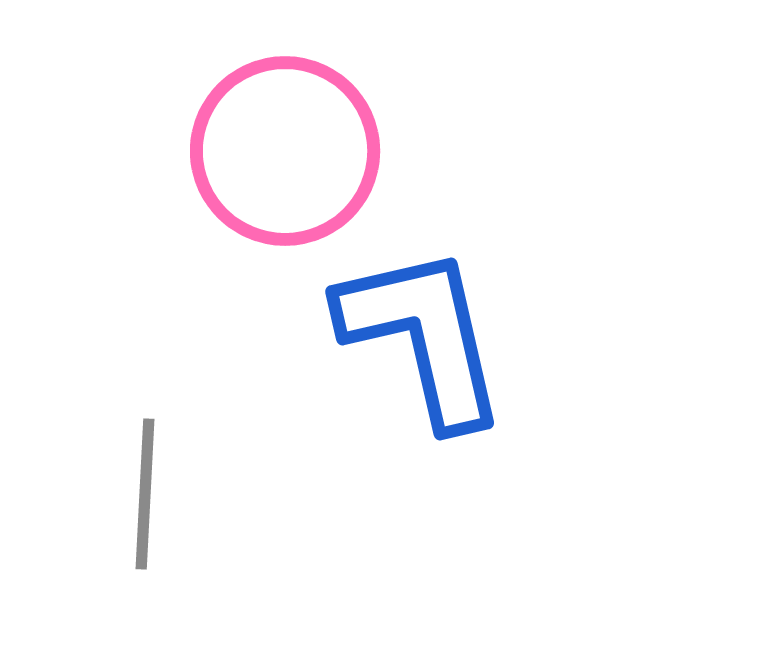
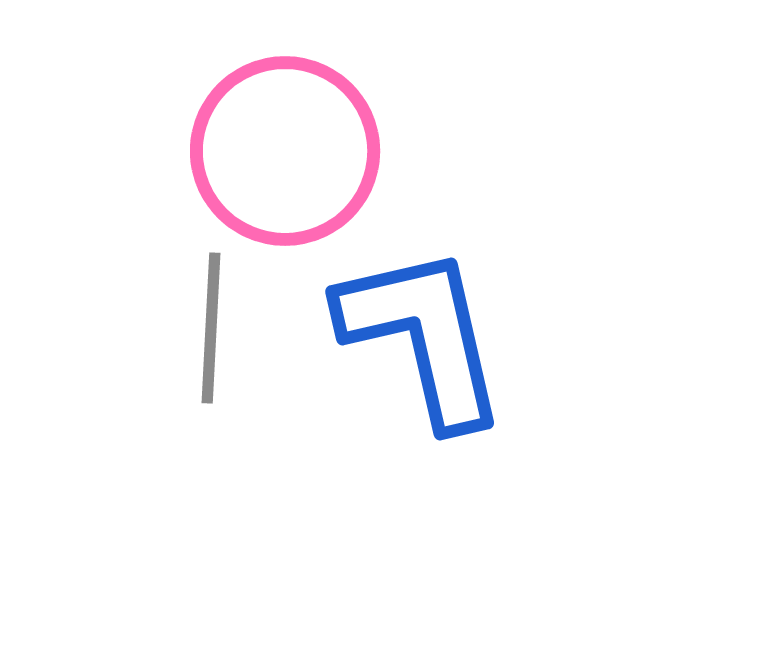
gray line: moved 66 px right, 166 px up
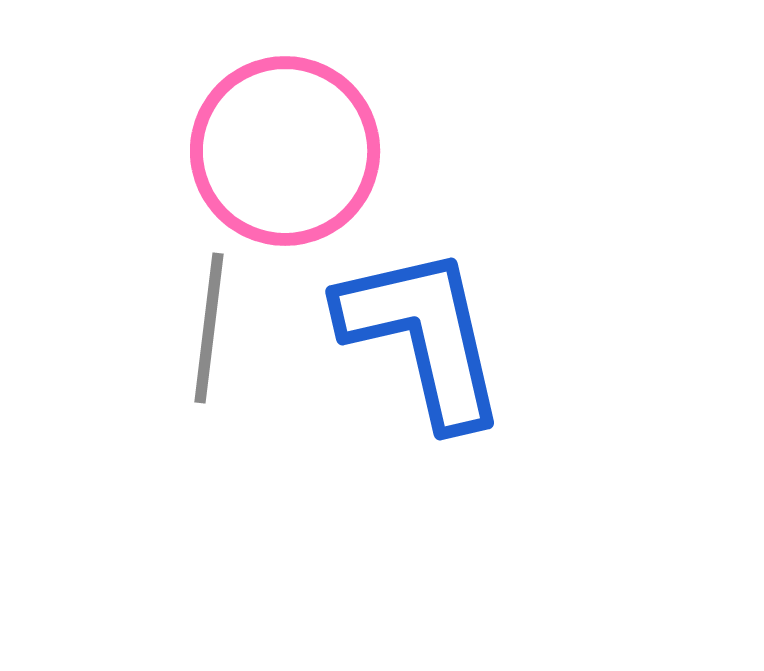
gray line: moved 2 px left; rotated 4 degrees clockwise
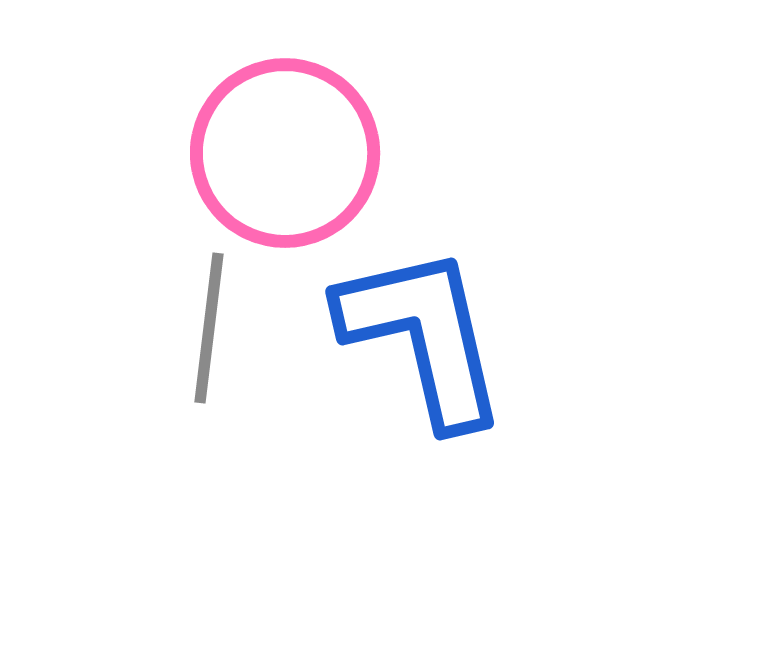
pink circle: moved 2 px down
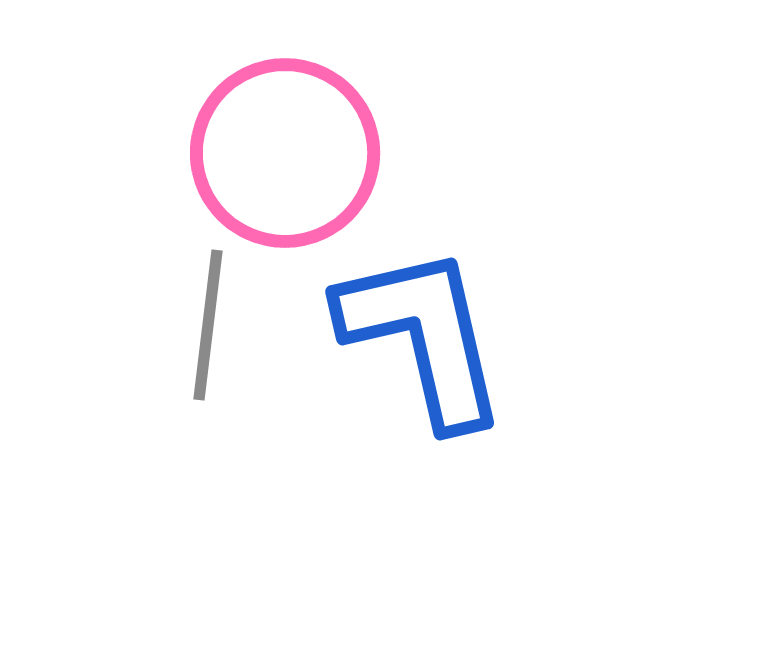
gray line: moved 1 px left, 3 px up
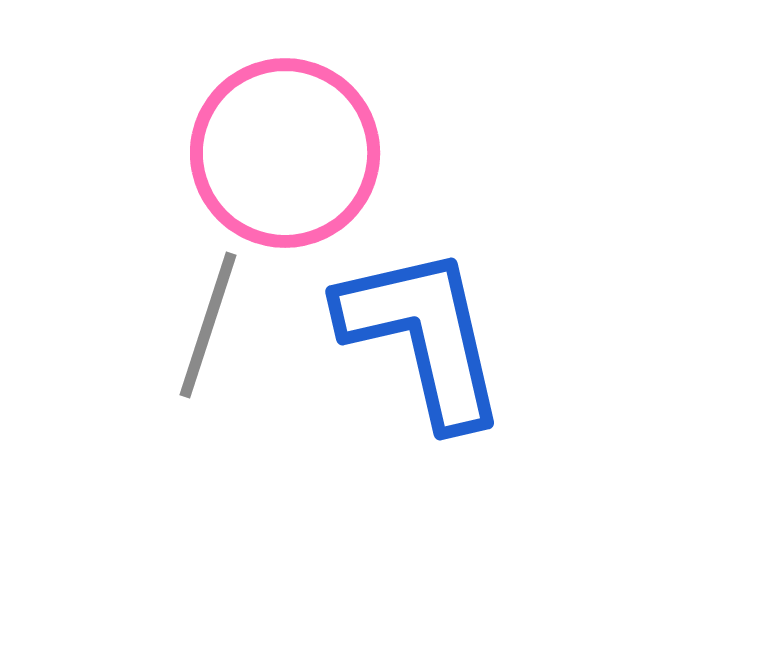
gray line: rotated 11 degrees clockwise
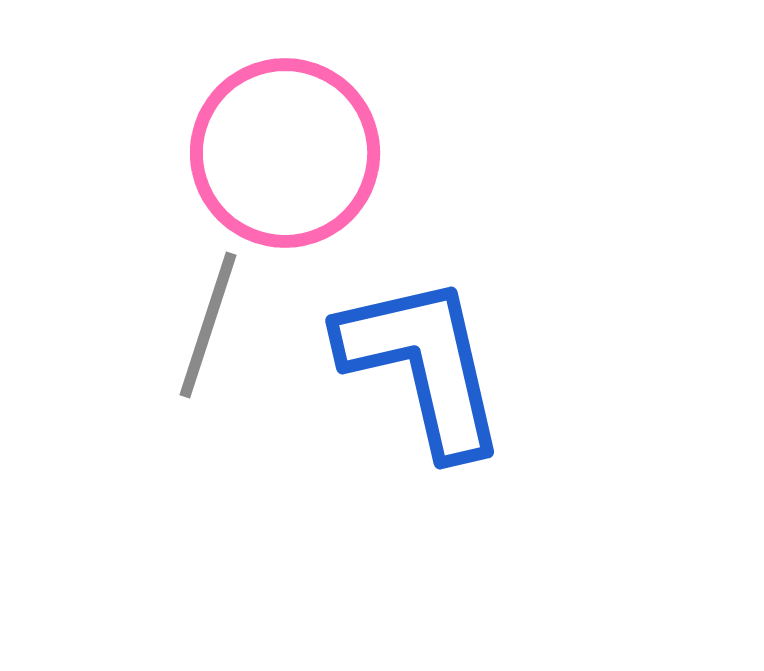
blue L-shape: moved 29 px down
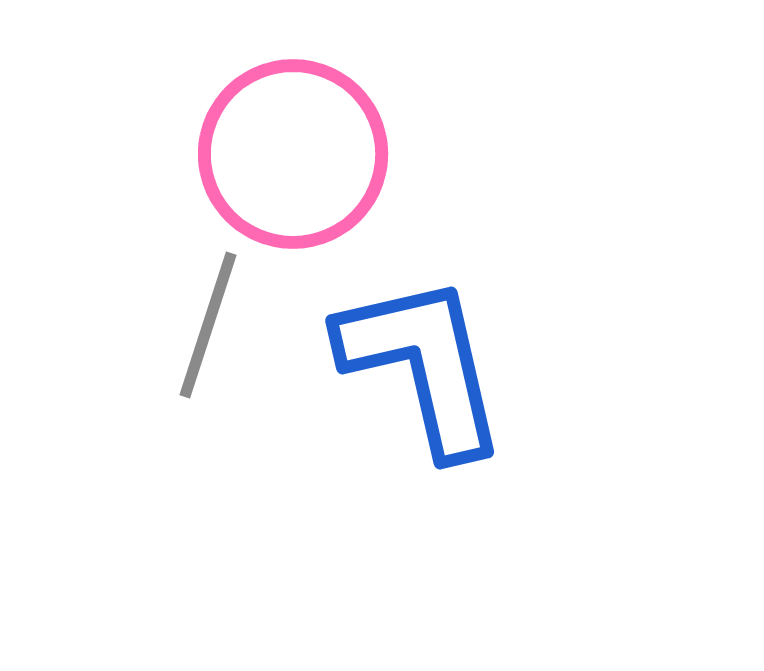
pink circle: moved 8 px right, 1 px down
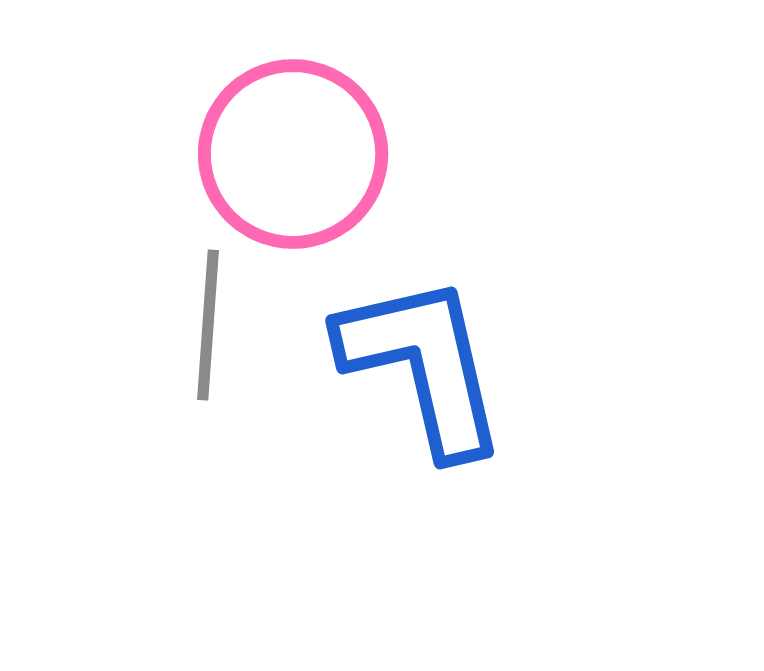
gray line: rotated 14 degrees counterclockwise
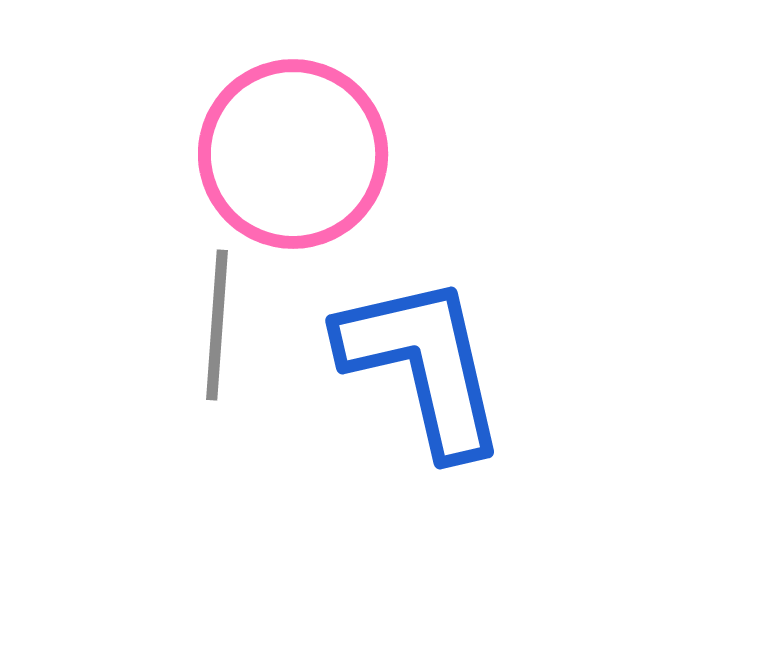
gray line: moved 9 px right
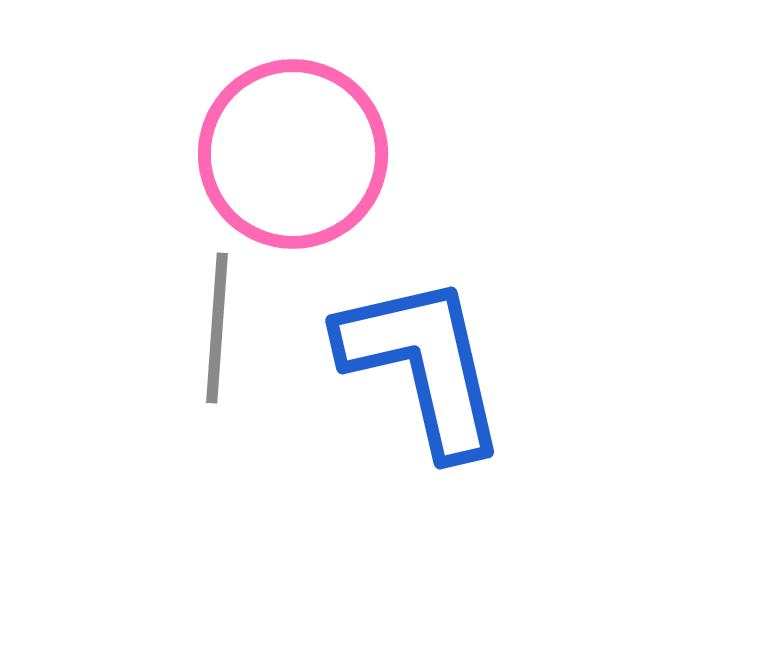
gray line: moved 3 px down
